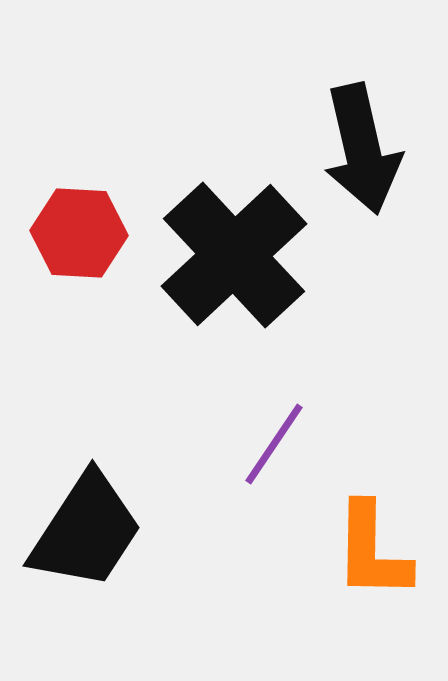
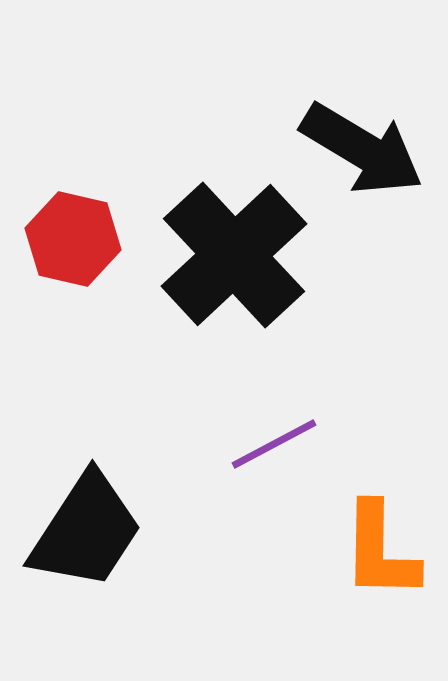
black arrow: rotated 46 degrees counterclockwise
red hexagon: moved 6 px left, 6 px down; rotated 10 degrees clockwise
purple line: rotated 28 degrees clockwise
orange L-shape: moved 8 px right
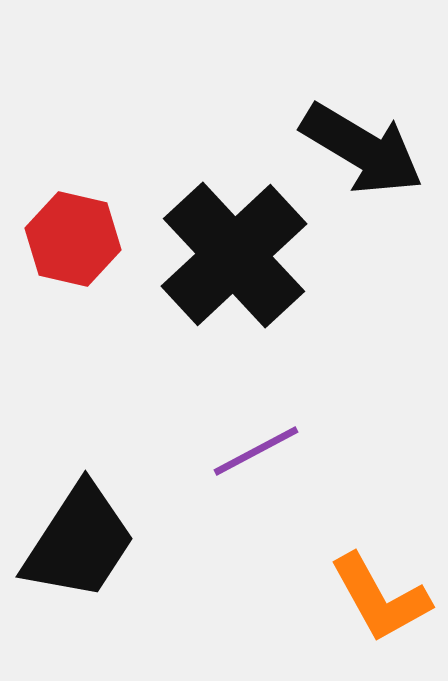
purple line: moved 18 px left, 7 px down
black trapezoid: moved 7 px left, 11 px down
orange L-shape: moved 47 px down; rotated 30 degrees counterclockwise
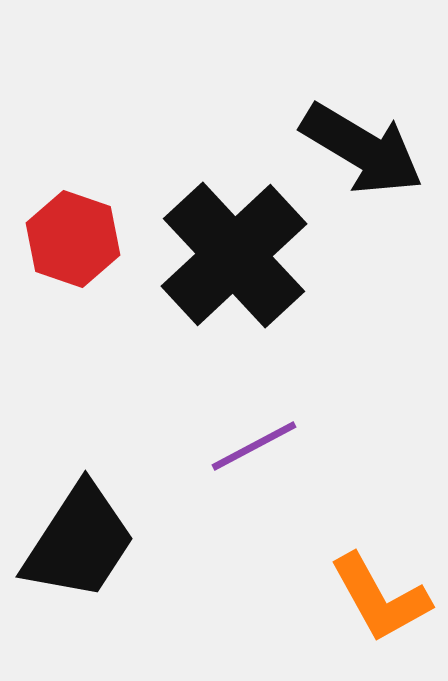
red hexagon: rotated 6 degrees clockwise
purple line: moved 2 px left, 5 px up
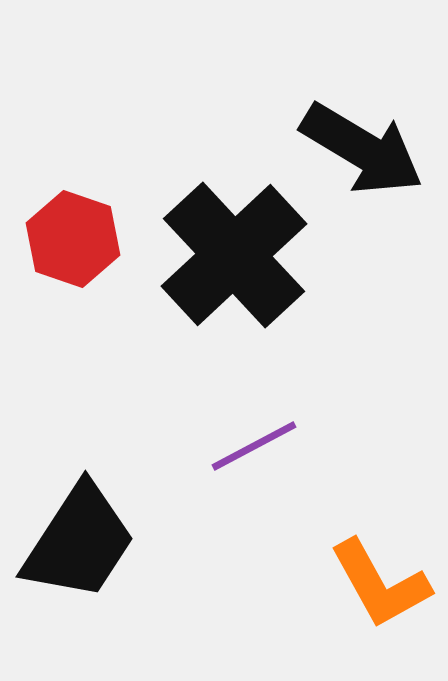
orange L-shape: moved 14 px up
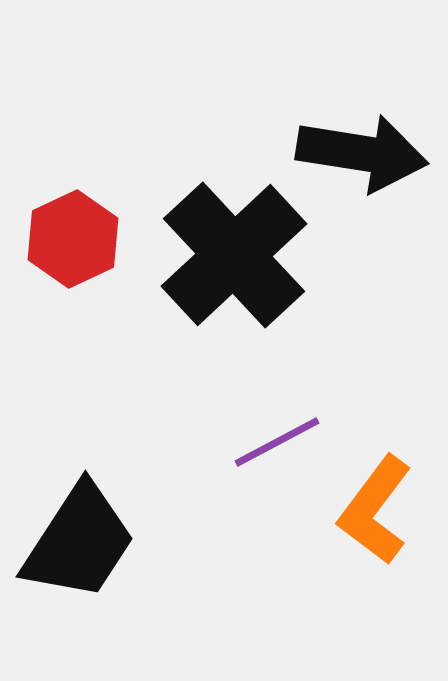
black arrow: moved 4 px down; rotated 22 degrees counterclockwise
red hexagon: rotated 16 degrees clockwise
purple line: moved 23 px right, 4 px up
orange L-shape: moved 5 px left, 74 px up; rotated 66 degrees clockwise
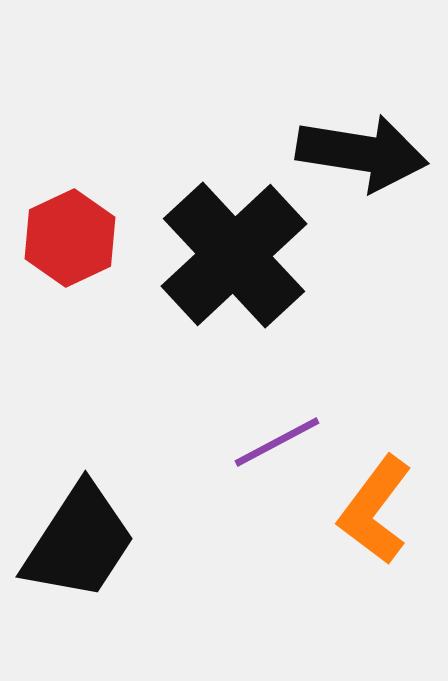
red hexagon: moved 3 px left, 1 px up
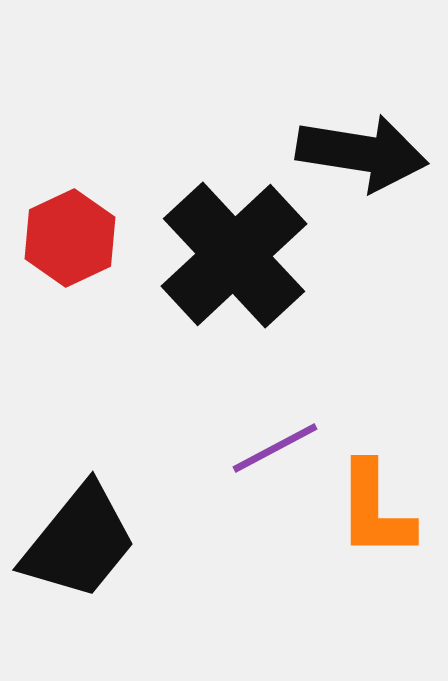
purple line: moved 2 px left, 6 px down
orange L-shape: rotated 37 degrees counterclockwise
black trapezoid: rotated 6 degrees clockwise
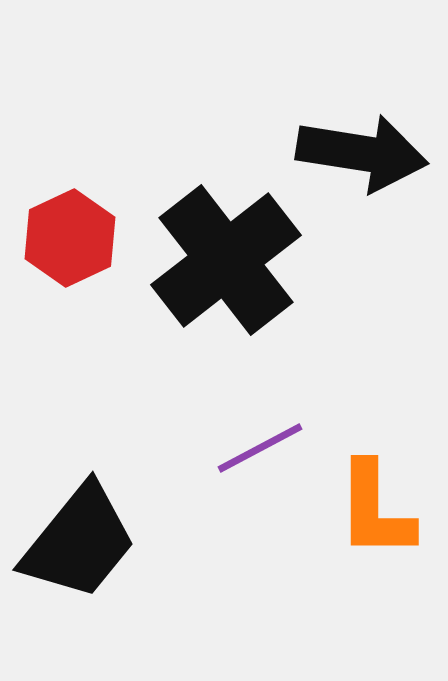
black cross: moved 8 px left, 5 px down; rotated 5 degrees clockwise
purple line: moved 15 px left
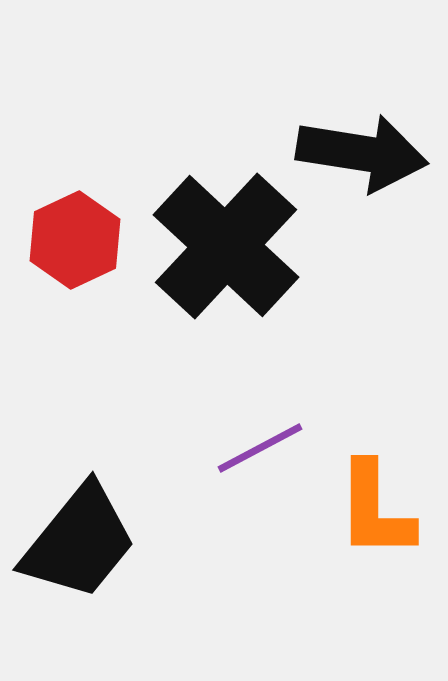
red hexagon: moved 5 px right, 2 px down
black cross: moved 14 px up; rotated 9 degrees counterclockwise
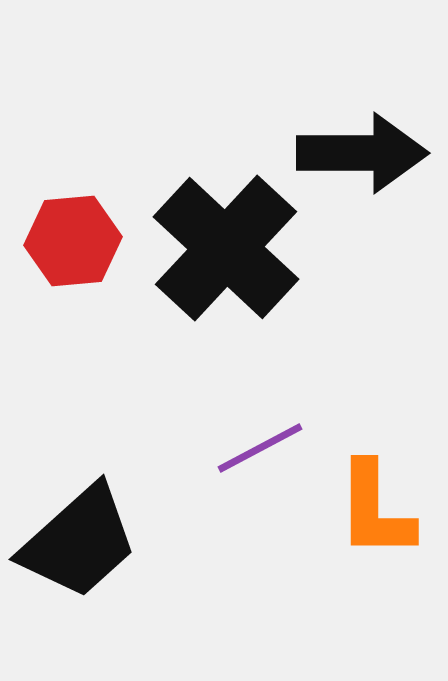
black arrow: rotated 9 degrees counterclockwise
red hexagon: moved 2 px left, 1 px down; rotated 20 degrees clockwise
black cross: moved 2 px down
black trapezoid: rotated 9 degrees clockwise
